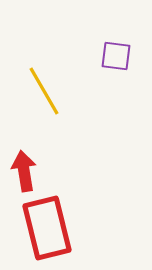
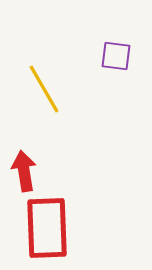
yellow line: moved 2 px up
red rectangle: rotated 12 degrees clockwise
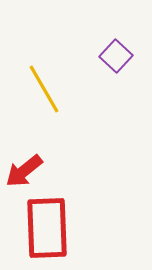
purple square: rotated 36 degrees clockwise
red arrow: rotated 120 degrees counterclockwise
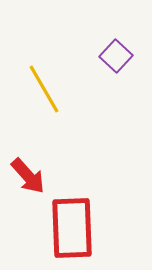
red arrow: moved 4 px right, 5 px down; rotated 93 degrees counterclockwise
red rectangle: moved 25 px right
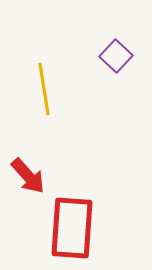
yellow line: rotated 21 degrees clockwise
red rectangle: rotated 6 degrees clockwise
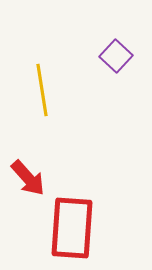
yellow line: moved 2 px left, 1 px down
red arrow: moved 2 px down
